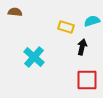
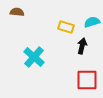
brown semicircle: moved 2 px right
cyan semicircle: moved 1 px down
black arrow: moved 1 px up
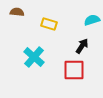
cyan semicircle: moved 2 px up
yellow rectangle: moved 17 px left, 3 px up
black arrow: rotated 21 degrees clockwise
red square: moved 13 px left, 10 px up
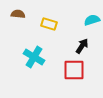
brown semicircle: moved 1 px right, 2 px down
cyan cross: rotated 10 degrees counterclockwise
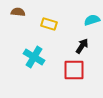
brown semicircle: moved 2 px up
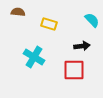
cyan semicircle: rotated 63 degrees clockwise
black arrow: rotated 49 degrees clockwise
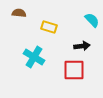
brown semicircle: moved 1 px right, 1 px down
yellow rectangle: moved 3 px down
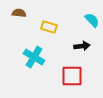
red square: moved 2 px left, 6 px down
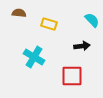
yellow rectangle: moved 3 px up
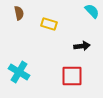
brown semicircle: rotated 72 degrees clockwise
cyan semicircle: moved 9 px up
cyan cross: moved 15 px left, 15 px down
